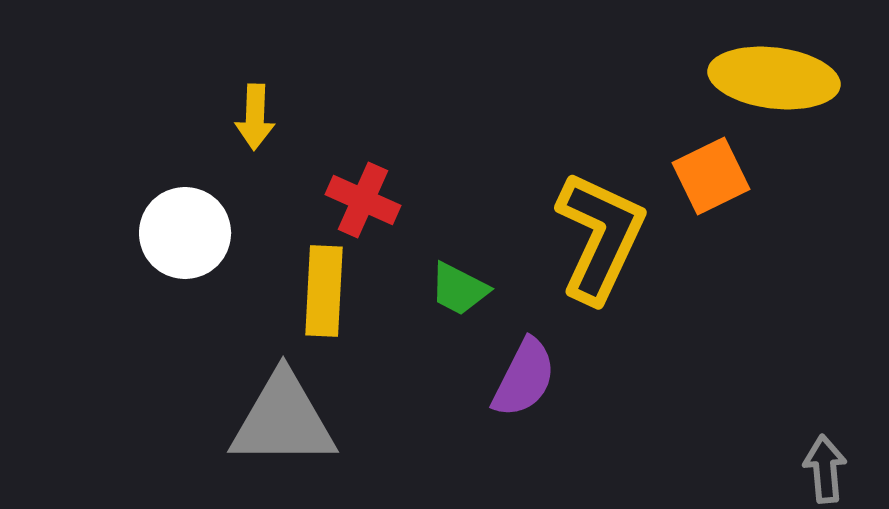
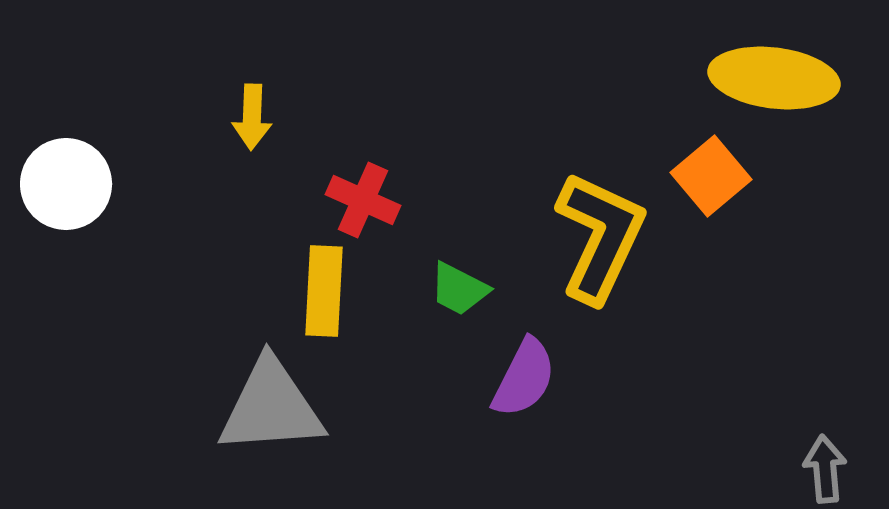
yellow arrow: moved 3 px left
orange square: rotated 14 degrees counterclockwise
white circle: moved 119 px left, 49 px up
gray triangle: moved 12 px left, 13 px up; rotated 4 degrees counterclockwise
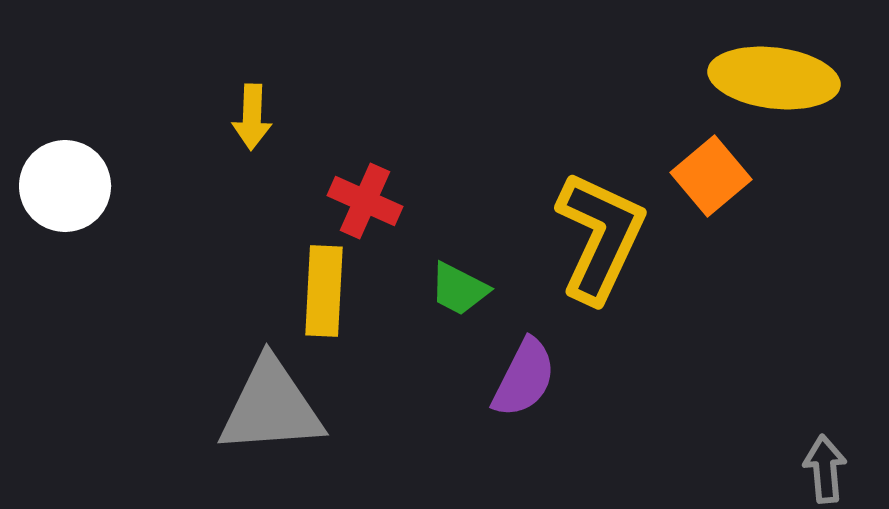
white circle: moved 1 px left, 2 px down
red cross: moved 2 px right, 1 px down
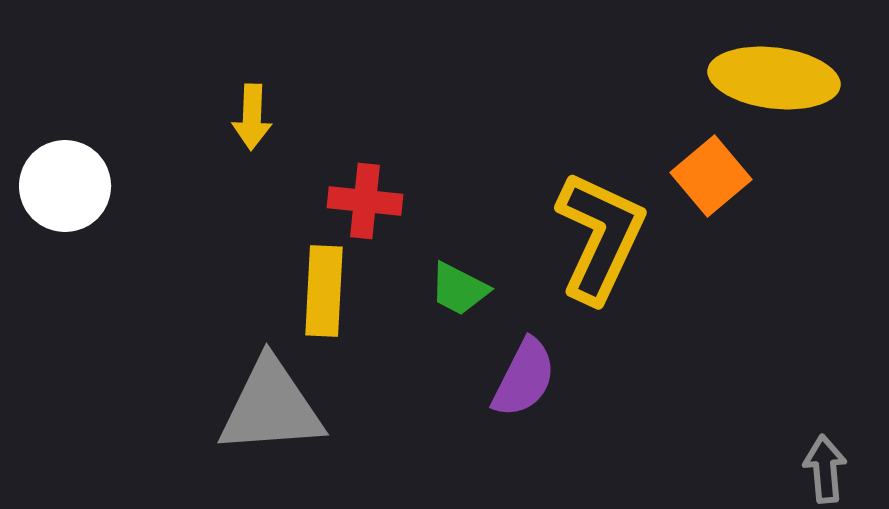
red cross: rotated 18 degrees counterclockwise
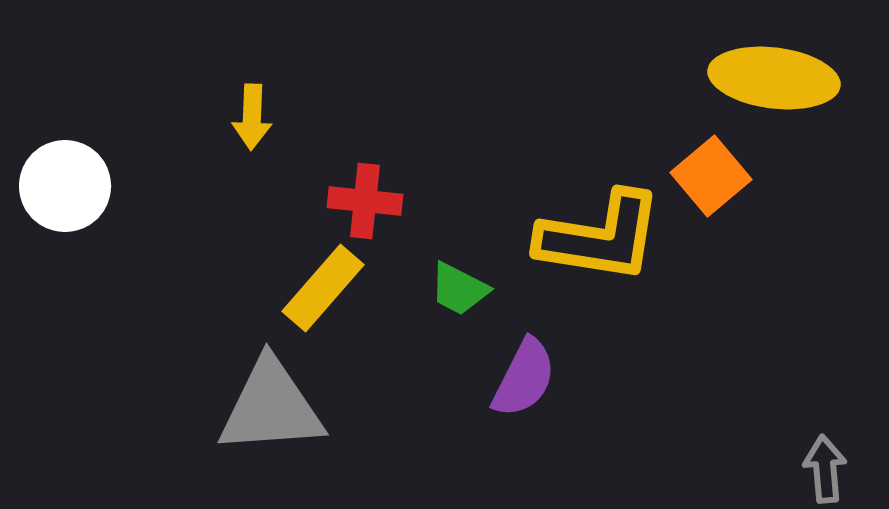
yellow L-shape: rotated 74 degrees clockwise
yellow rectangle: moved 1 px left, 3 px up; rotated 38 degrees clockwise
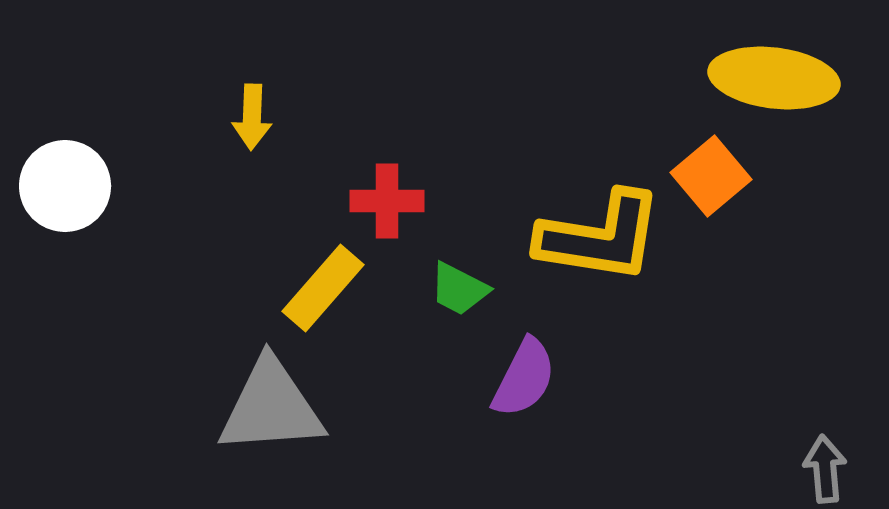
red cross: moved 22 px right; rotated 6 degrees counterclockwise
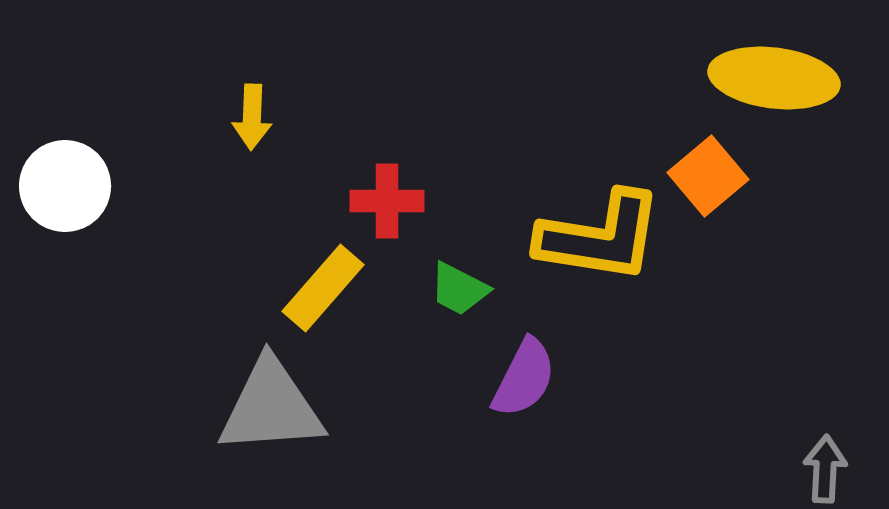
orange square: moved 3 px left
gray arrow: rotated 8 degrees clockwise
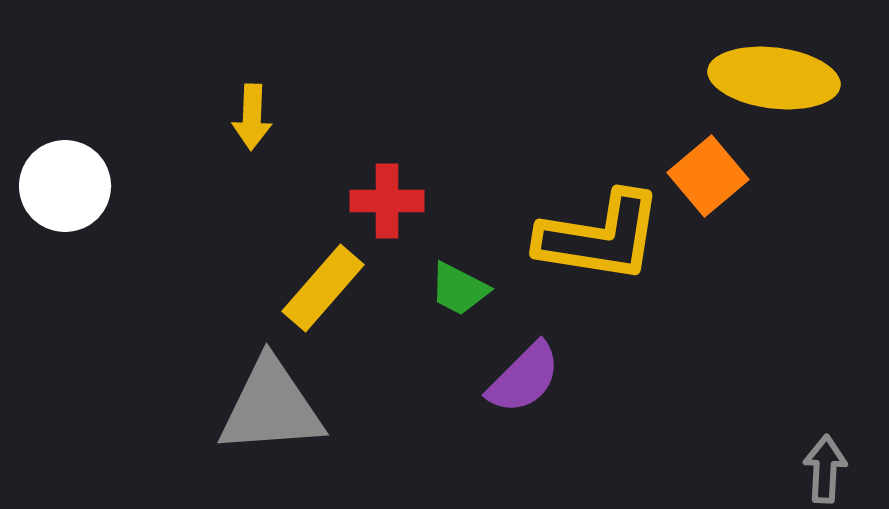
purple semicircle: rotated 18 degrees clockwise
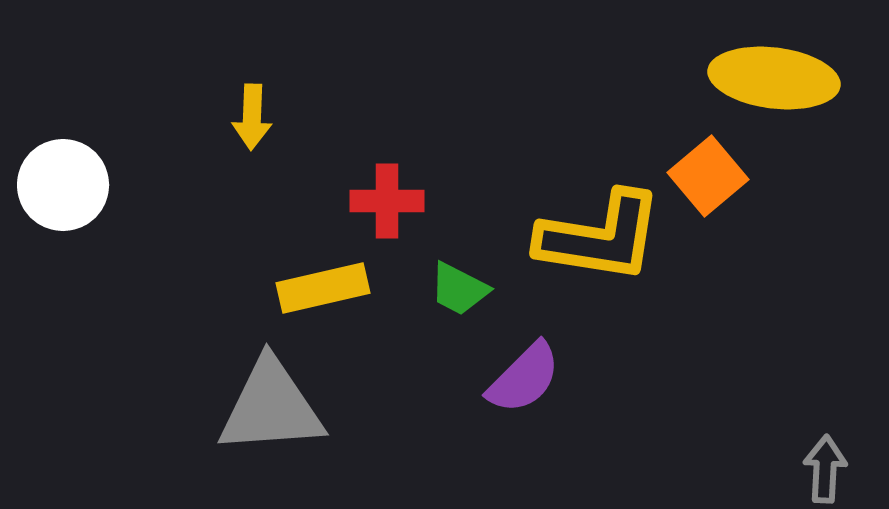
white circle: moved 2 px left, 1 px up
yellow rectangle: rotated 36 degrees clockwise
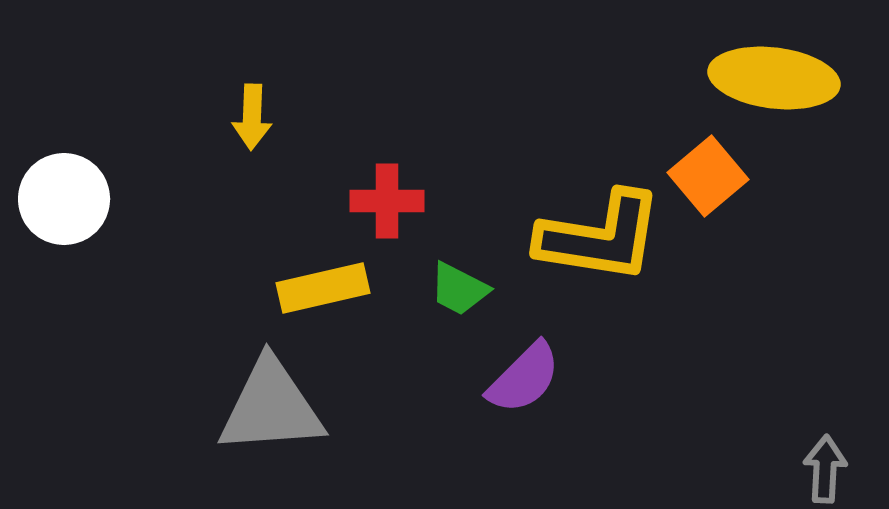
white circle: moved 1 px right, 14 px down
